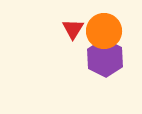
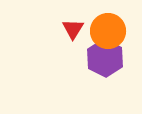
orange circle: moved 4 px right
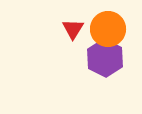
orange circle: moved 2 px up
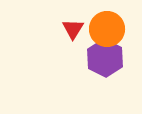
orange circle: moved 1 px left
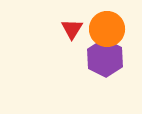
red triangle: moved 1 px left
